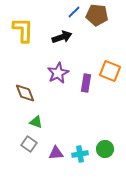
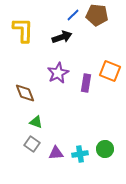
blue line: moved 1 px left, 3 px down
gray square: moved 3 px right
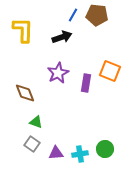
blue line: rotated 16 degrees counterclockwise
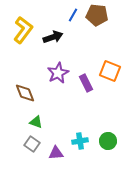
yellow L-shape: rotated 36 degrees clockwise
black arrow: moved 9 px left
purple rectangle: rotated 36 degrees counterclockwise
green circle: moved 3 px right, 8 px up
cyan cross: moved 13 px up
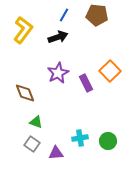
blue line: moved 9 px left
black arrow: moved 5 px right
orange square: rotated 25 degrees clockwise
cyan cross: moved 3 px up
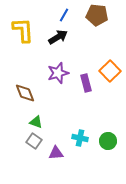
yellow L-shape: rotated 40 degrees counterclockwise
black arrow: rotated 12 degrees counterclockwise
purple star: rotated 10 degrees clockwise
purple rectangle: rotated 12 degrees clockwise
cyan cross: rotated 21 degrees clockwise
gray square: moved 2 px right, 3 px up
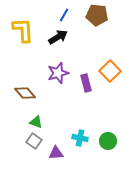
brown diamond: rotated 20 degrees counterclockwise
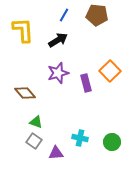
black arrow: moved 3 px down
green circle: moved 4 px right, 1 px down
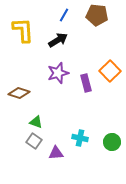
brown diamond: moved 6 px left; rotated 30 degrees counterclockwise
